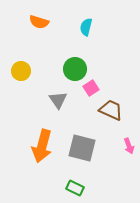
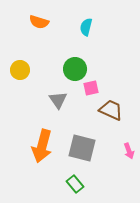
yellow circle: moved 1 px left, 1 px up
pink square: rotated 21 degrees clockwise
pink arrow: moved 5 px down
green rectangle: moved 4 px up; rotated 24 degrees clockwise
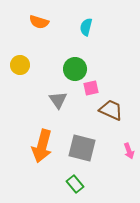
yellow circle: moved 5 px up
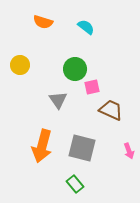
orange semicircle: moved 4 px right
cyan semicircle: rotated 114 degrees clockwise
pink square: moved 1 px right, 1 px up
